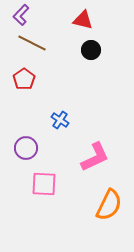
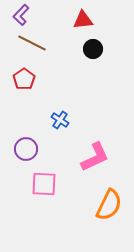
red triangle: rotated 20 degrees counterclockwise
black circle: moved 2 px right, 1 px up
purple circle: moved 1 px down
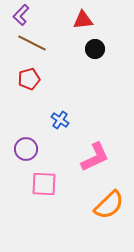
black circle: moved 2 px right
red pentagon: moved 5 px right; rotated 20 degrees clockwise
orange semicircle: rotated 20 degrees clockwise
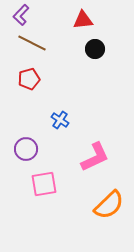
pink square: rotated 12 degrees counterclockwise
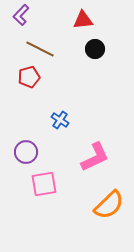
brown line: moved 8 px right, 6 px down
red pentagon: moved 2 px up
purple circle: moved 3 px down
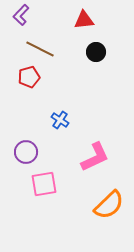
red triangle: moved 1 px right
black circle: moved 1 px right, 3 px down
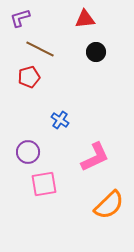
purple L-shape: moved 1 px left, 3 px down; rotated 30 degrees clockwise
red triangle: moved 1 px right, 1 px up
purple circle: moved 2 px right
